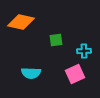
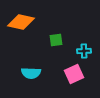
pink square: moved 1 px left
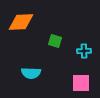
orange diamond: rotated 16 degrees counterclockwise
green square: moved 1 px left, 1 px down; rotated 24 degrees clockwise
pink square: moved 7 px right, 9 px down; rotated 24 degrees clockwise
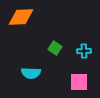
orange diamond: moved 5 px up
green square: moved 7 px down; rotated 16 degrees clockwise
pink square: moved 2 px left, 1 px up
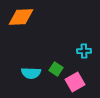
green square: moved 1 px right, 21 px down
pink square: moved 4 px left; rotated 30 degrees counterclockwise
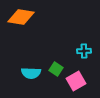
orange diamond: rotated 12 degrees clockwise
pink square: moved 1 px right, 1 px up
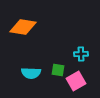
orange diamond: moved 2 px right, 10 px down
cyan cross: moved 3 px left, 3 px down
green square: moved 2 px right, 1 px down; rotated 24 degrees counterclockwise
